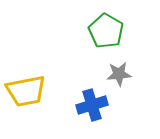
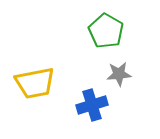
yellow trapezoid: moved 9 px right, 8 px up
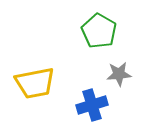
green pentagon: moved 7 px left
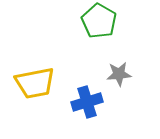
green pentagon: moved 10 px up
blue cross: moved 5 px left, 3 px up
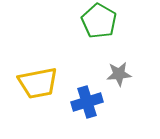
yellow trapezoid: moved 3 px right
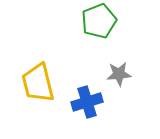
green pentagon: rotated 20 degrees clockwise
yellow trapezoid: rotated 87 degrees clockwise
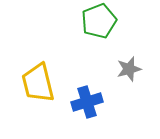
gray star: moved 10 px right, 5 px up; rotated 10 degrees counterclockwise
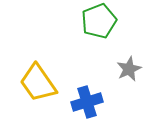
gray star: rotated 10 degrees counterclockwise
yellow trapezoid: rotated 21 degrees counterclockwise
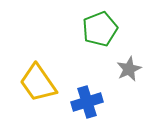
green pentagon: moved 1 px right, 8 px down
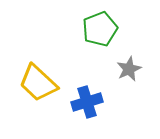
yellow trapezoid: rotated 12 degrees counterclockwise
